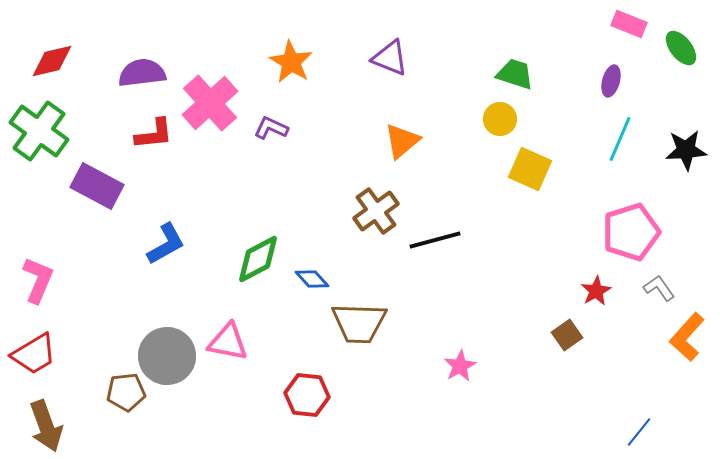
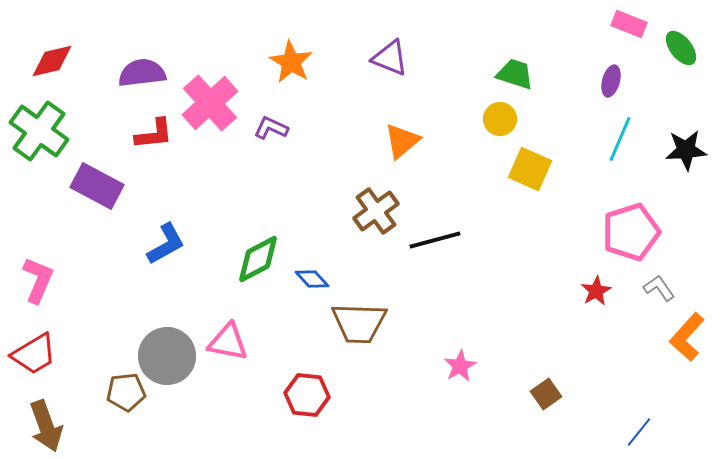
brown square: moved 21 px left, 59 px down
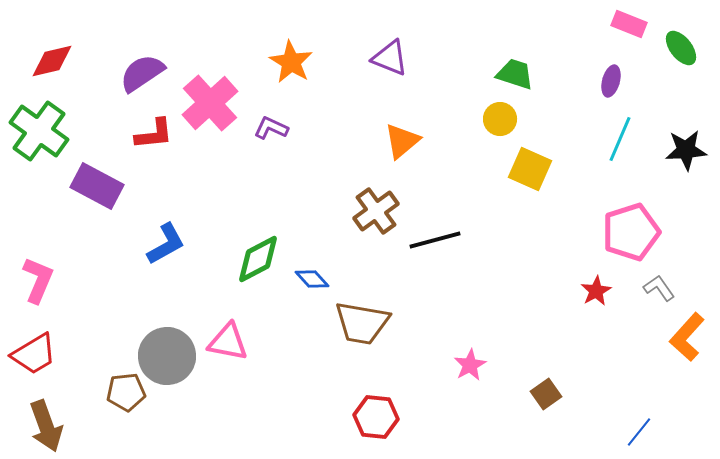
purple semicircle: rotated 27 degrees counterclockwise
brown trapezoid: moved 3 px right; rotated 8 degrees clockwise
pink star: moved 10 px right, 1 px up
red hexagon: moved 69 px right, 22 px down
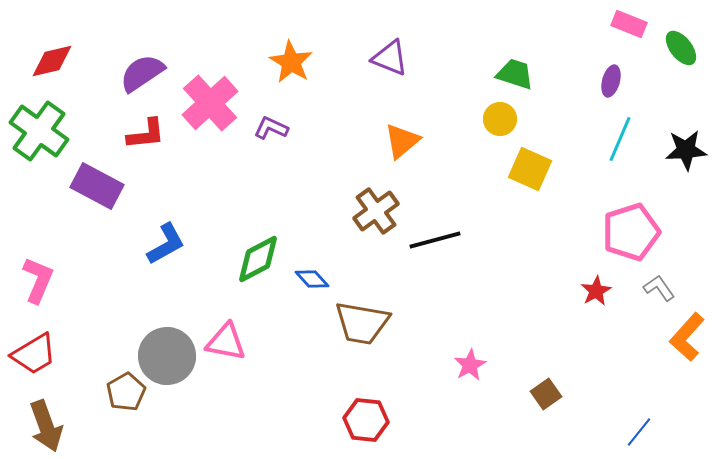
red L-shape: moved 8 px left
pink triangle: moved 2 px left
brown pentagon: rotated 24 degrees counterclockwise
red hexagon: moved 10 px left, 3 px down
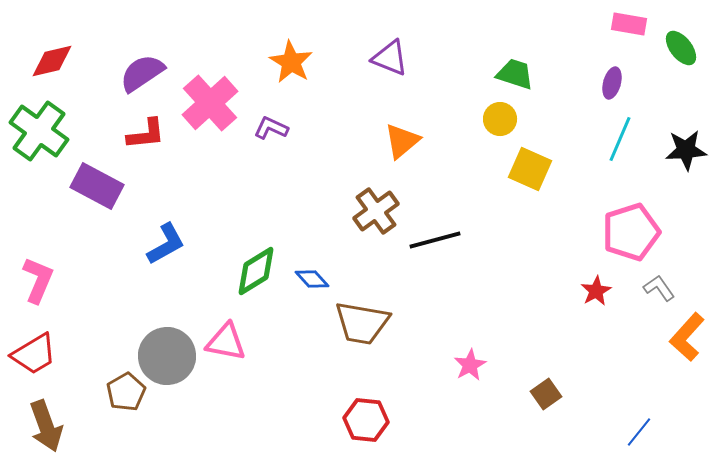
pink rectangle: rotated 12 degrees counterclockwise
purple ellipse: moved 1 px right, 2 px down
green diamond: moved 2 px left, 12 px down; rotated 4 degrees counterclockwise
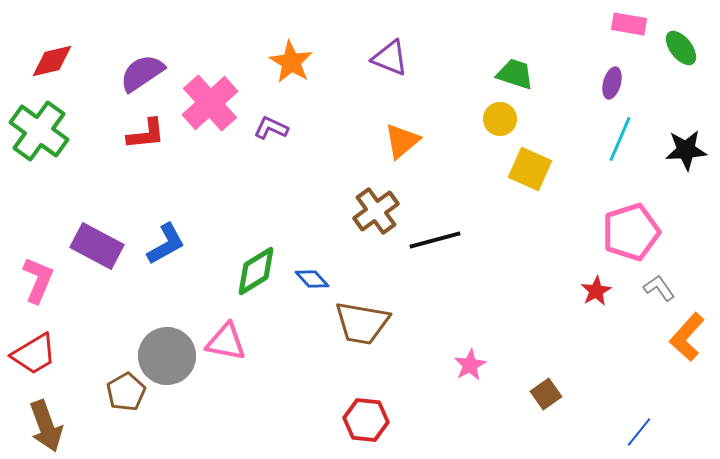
purple rectangle: moved 60 px down
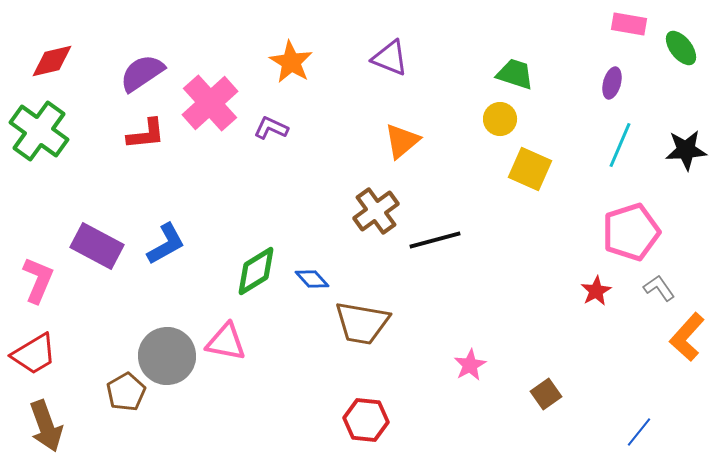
cyan line: moved 6 px down
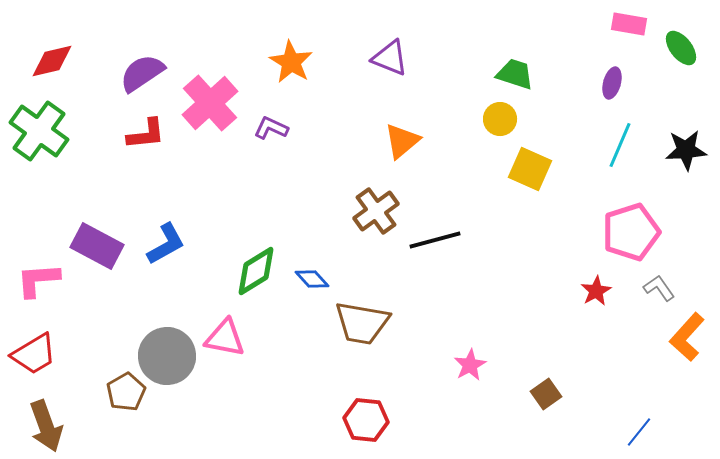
pink L-shape: rotated 117 degrees counterclockwise
pink triangle: moved 1 px left, 4 px up
